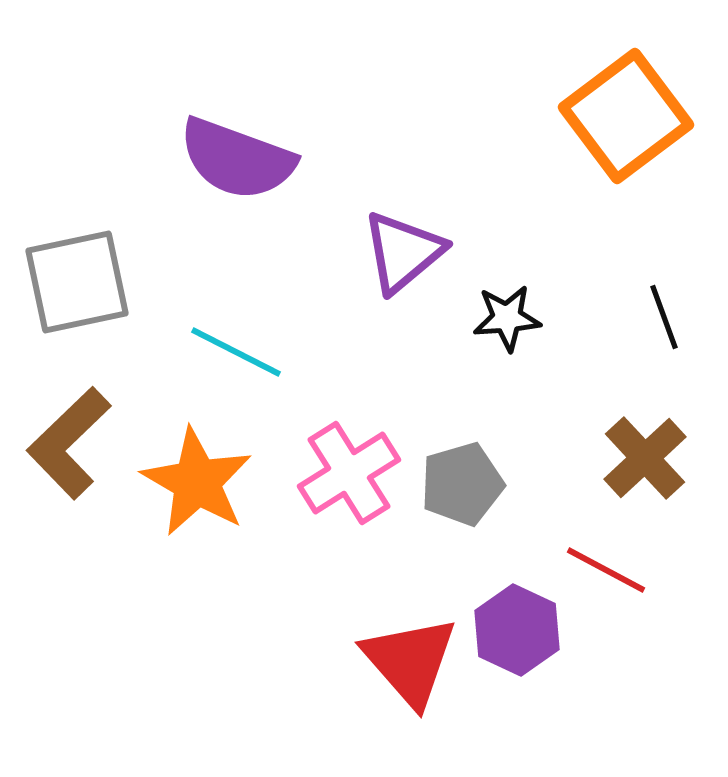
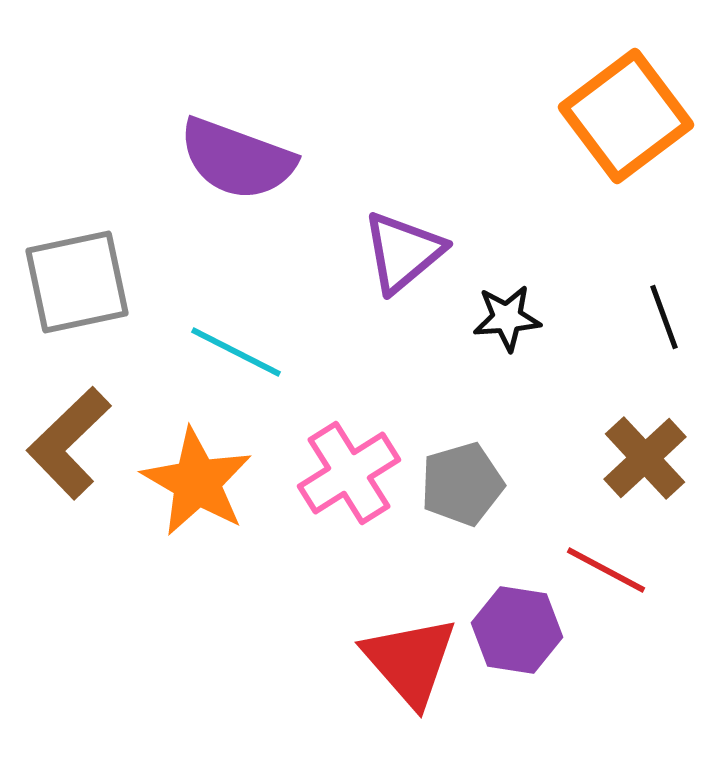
purple hexagon: rotated 16 degrees counterclockwise
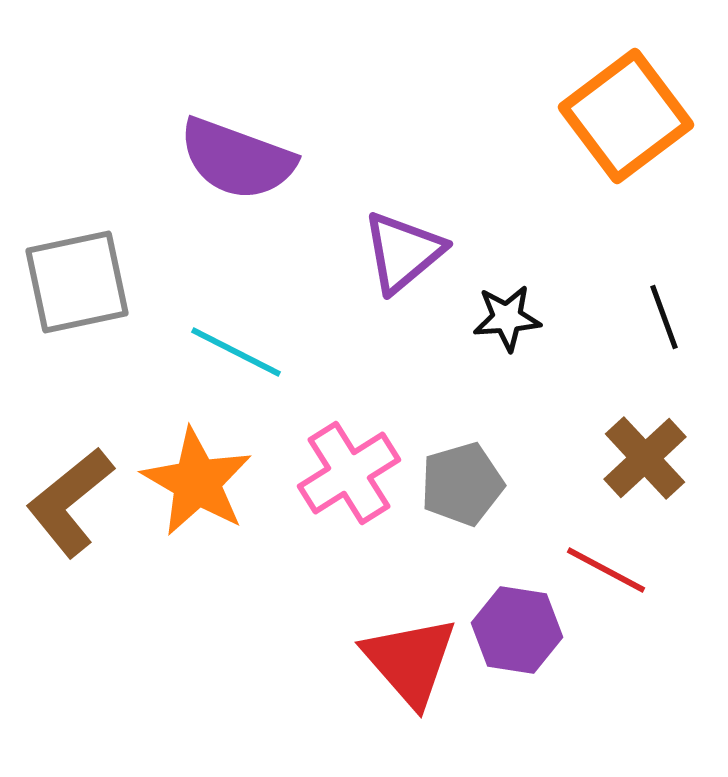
brown L-shape: moved 1 px right, 59 px down; rotated 5 degrees clockwise
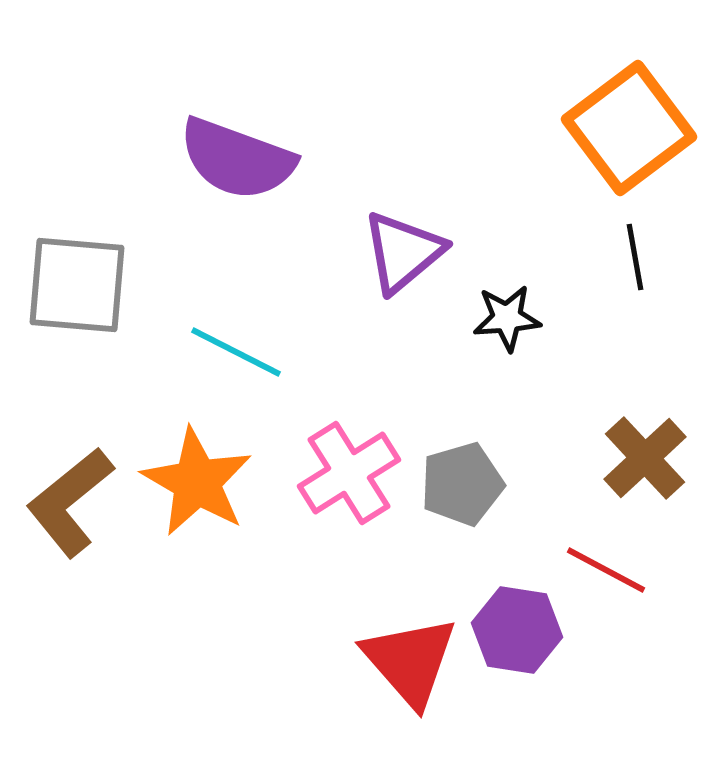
orange square: moved 3 px right, 12 px down
gray square: moved 3 px down; rotated 17 degrees clockwise
black line: moved 29 px left, 60 px up; rotated 10 degrees clockwise
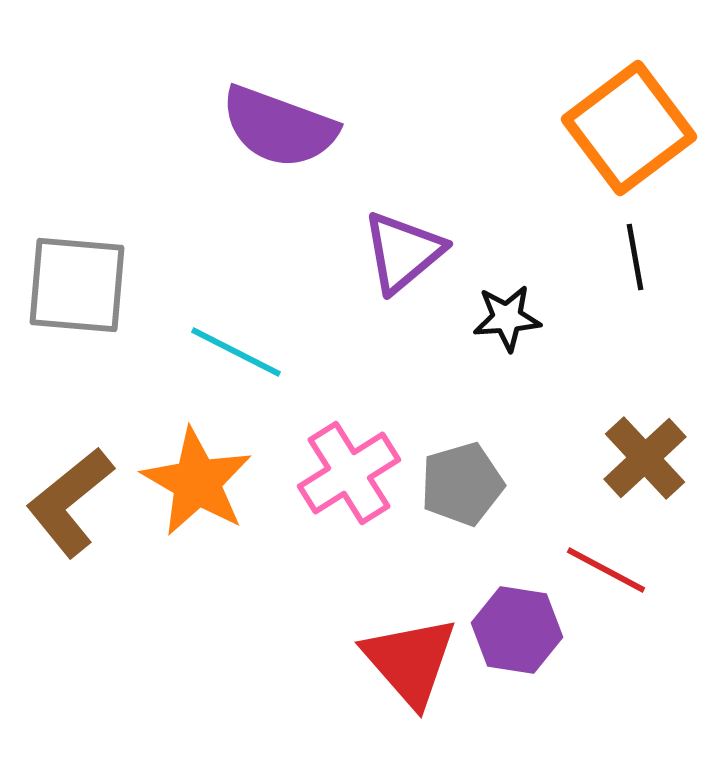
purple semicircle: moved 42 px right, 32 px up
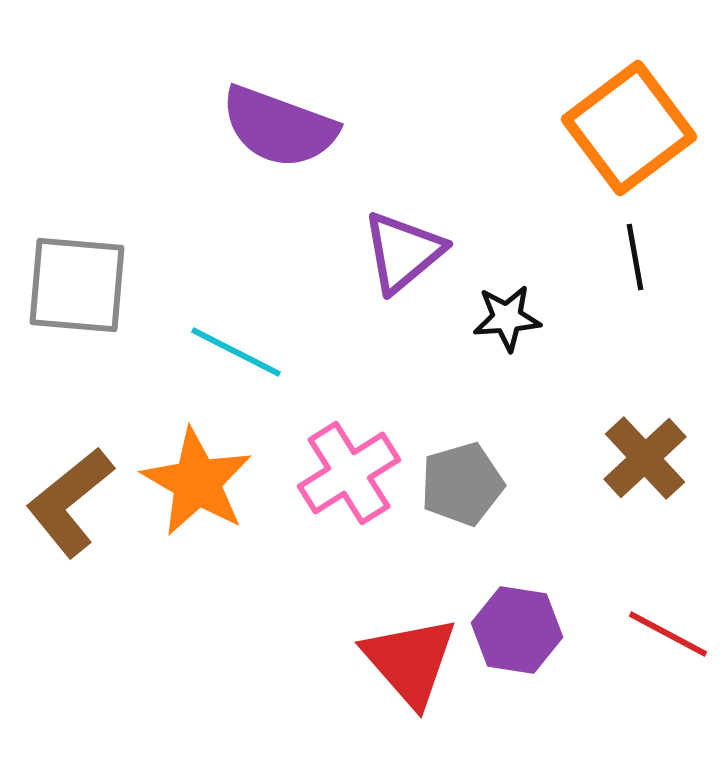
red line: moved 62 px right, 64 px down
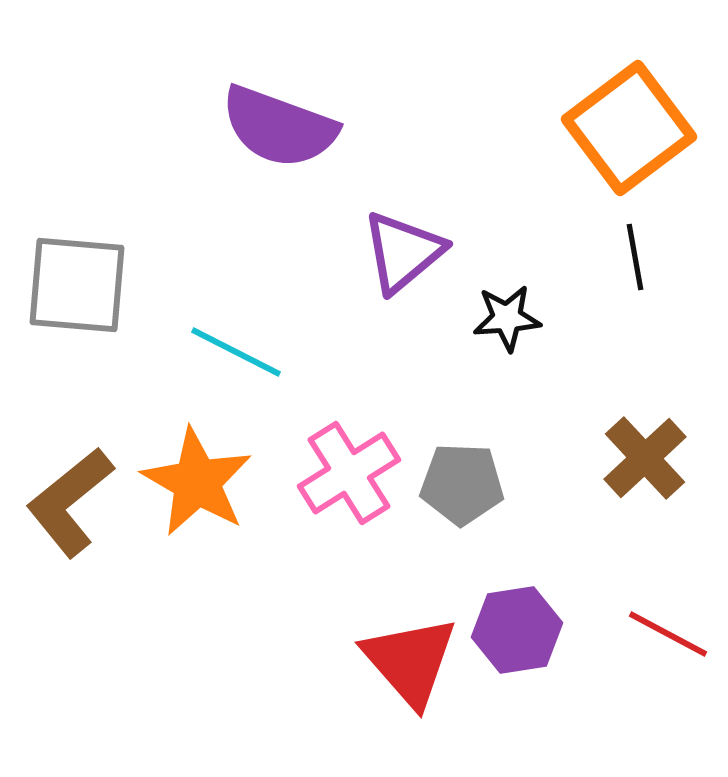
gray pentagon: rotated 18 degrees clockwise
purple hexagon: rotated 18 degrees counterclockwise
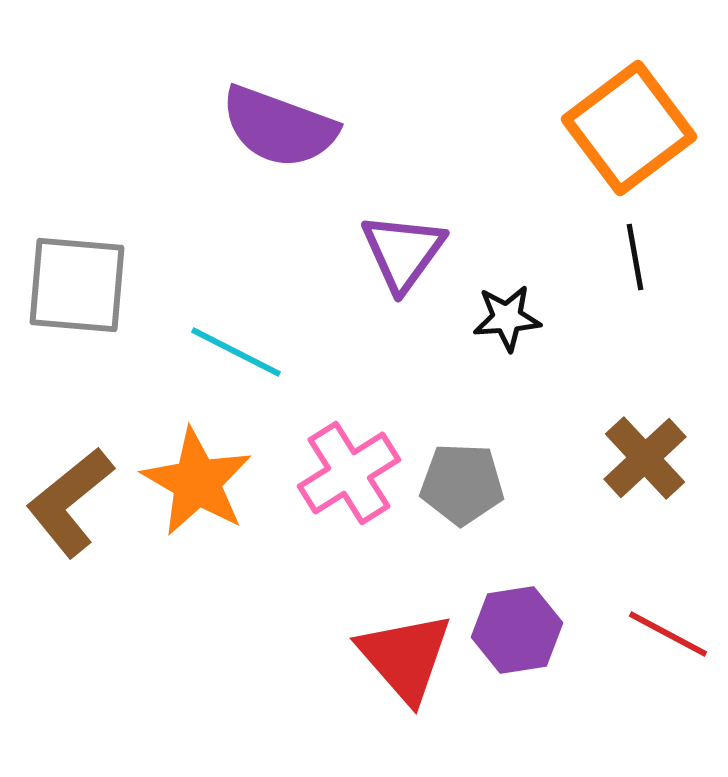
purple triangle: rotated 14 degrees counterclockwise
red triangle: moved 5 px left, 4 px up
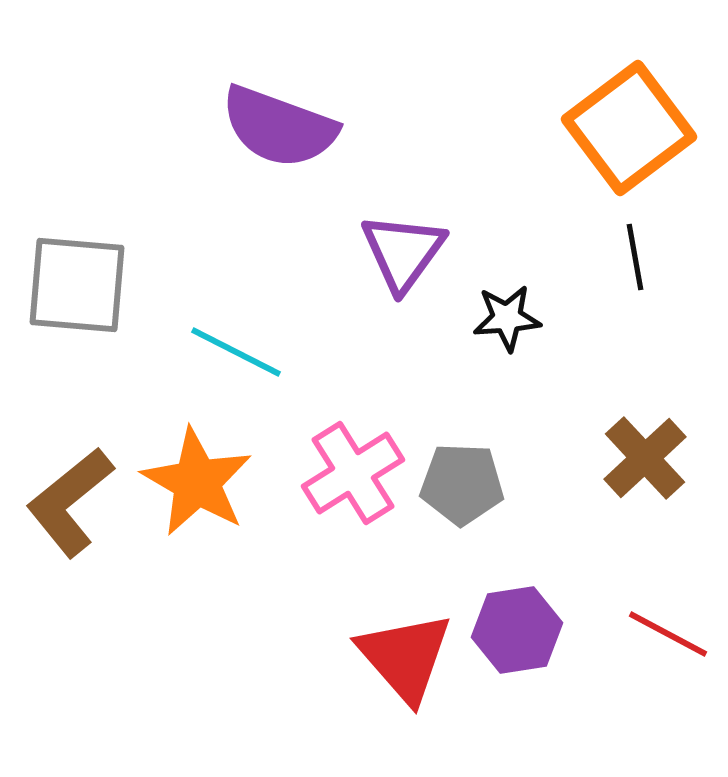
pink cross: moved 4 px right
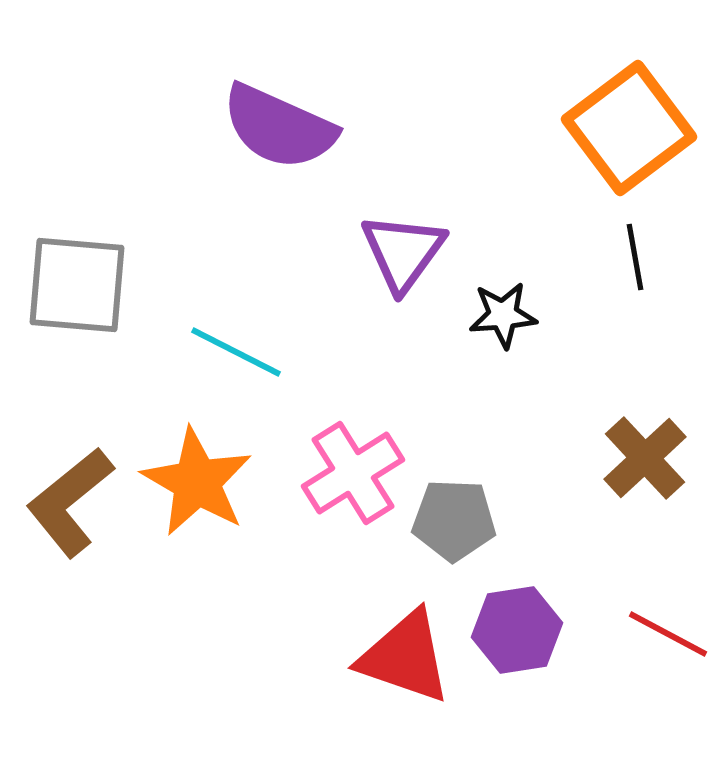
purple semicircle: rotated 4 degrees clockwise
black star: moved 4 px left, 3 px up
gray pentagon: moved 8 px left, 36 px down
red triangle: rotated 30 degrees counterclockwise
